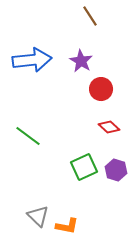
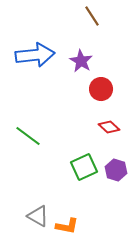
brown line: moved 2 px right
blue arrow: moved 3 px right, 5 px up
gray triangle: rotated 15 degrees counterclockwise
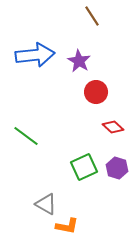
purple star: moved 2 px left
red circle: moved 5 px left, 3 px down
red diamond: moved 4 px right
green line: moved 2 px left
purple hexagon: moved 1 px right, 2 px up
gray triangle: moved 8 px right, 12 px up
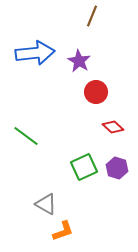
brown line: rotated 55 degrees clockwise
blue arrow: moved 2 px up
orange L-shape: moved 4 px left, 5 px down; rotated 30 degrees counterclockwise
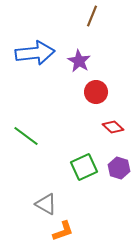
purple hexagon: moved 2 px right
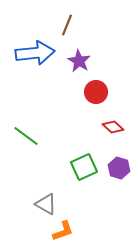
brown line: moved 25 px left, 9 px down
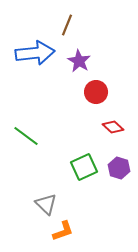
gray triangle: rotated 15 degrees clockwise
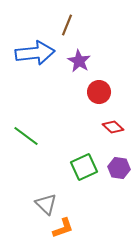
red circle: moved 3 px right
purple hexagon: rotated 10 degrees counterclockwise
orange L-shape: moved 3 px up
